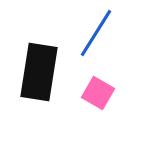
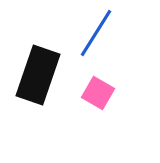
black rectangle: moved 1 px left, 3 px down; rotated 10 degrees clockwise
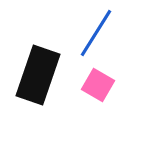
pink square: moved 8 px up
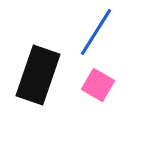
blue line: moved 1 px up
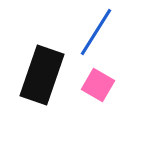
black rectangle: moved 4 px right
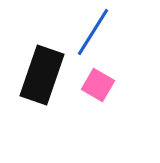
blue line: moved 3 px left
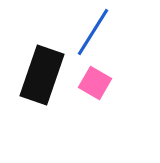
pink square: moved 3 px left, 2 px up
